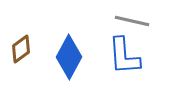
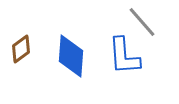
gray line: moved 10 px right, 1 px down; rotated 36 degrees clockwise
blue diamond: moved 2 px right, 1 px up; rotated 24 degrees counterclockwise
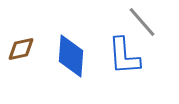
brown diamond: rotated 24 degrees clockwise
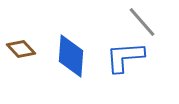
brown diamond: rotated 60 degrees clockwise
blue L-shape: moved 1 px right, 1 px down; rotated 90 degrees clockwise
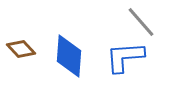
gray line: moved 1 px left
blue diamond: moved 2 px left
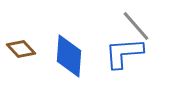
gray line: moved 5 px left, 4 px down
blue L-shape: moved 1 px left, 4 px up
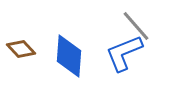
blue L-shape: rotated 18 degrees counterclockwise
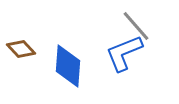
blue diamond: moved 1 px left, 10 px down
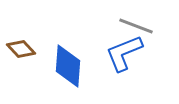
gray line: rotated 28 degrees counterclockwise
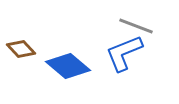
blue diamond: rotated 54 degrees counterclockwise
